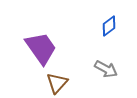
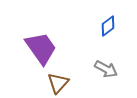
blue diamond: moved 1 px left
brown triangle: moved 1 px right
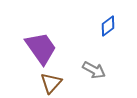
gray arrow: moved 12 px left, 1 px down
brown triangle: moved 7 px left
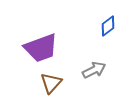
purple trapezoid: rotated 105 degrees clockwise
gray arrow: rotated 55 degrees counterclockwise
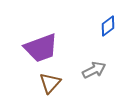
brown triangle: moved 1 px left
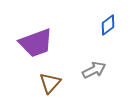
blue diamond: moved 1 px up
purple trapezoid: moved 5 px left, 5 px up
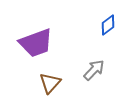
gray arrow: rotated 20 degrees counterclockwise
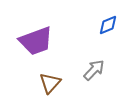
blue diamond: rotated 15 degrees clockwise
purple trapezoid: moved 2 px up
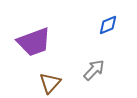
purple trapezoid: moved 2 px left, 1 px down
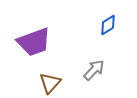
blue diamond: rotated 10 degrees counterclockwise
